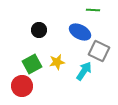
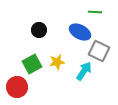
green line: moved 2 px right, 2 px down
red circle: moved 5 px left, 1 px down
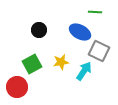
yellow star: moved 4 px right
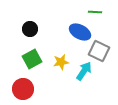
black circle: moved 9 px left, 1 px up
green square: moved 5 px up
red circle: moved 6 px right, 2 px down
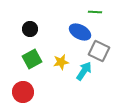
red circle: moved 3 px down
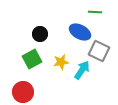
black circle: moved 10 px right, 5 px down
cyan arrow: moved 2 px left, 1 px up
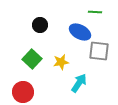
black circle: moved 9 px up
gray square: rotated 20 degrees counterclockwise
green square: rotated 18 degrees counterclockwise
cyan arrow: moved 3 px left, 13 px down
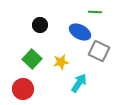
gray square: rotated 20 degrees clockwise
red circle: moved 3 px up
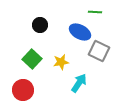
red circle: moved 1 px down
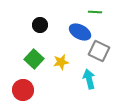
green square: moved 2 px right
cyan arrow: moved 10 px right, 4 px up; rotated 48 degrees counterclockwise
